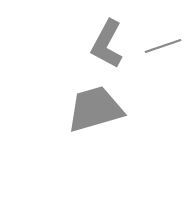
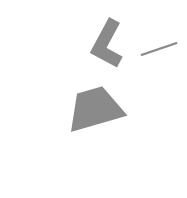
gray line: moved 4 px left, 3 px down
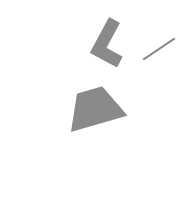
gray line: rotated 15 degrees counterclockwise
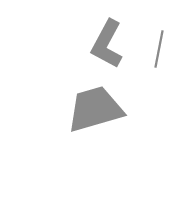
gray line: rotated 45 degrees counterclockwise
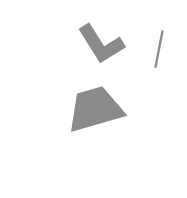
gray L-shape: moved 6 px left; rotated 60 degrees counterclockwise
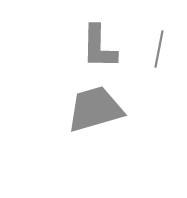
gray L-shape: moved 2 px left, 3 px down; rotated 33 degrees clockwise
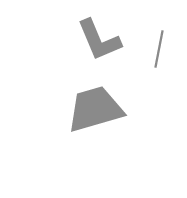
gray L-shape: moved 7 px up; rotated 24 degrees counterclockwise
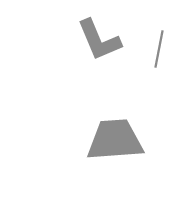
gray trapezoid: moved 20 px right, 31 px down; rotated 12 degrees clockwise
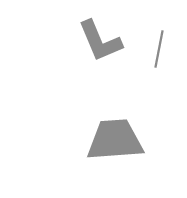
gray L-shape: moved 1 px right, 1 px down
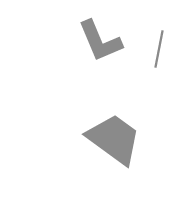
gray trapezoid: moved 1 px left, 1 px up; rotated 40 degrees clockwise
